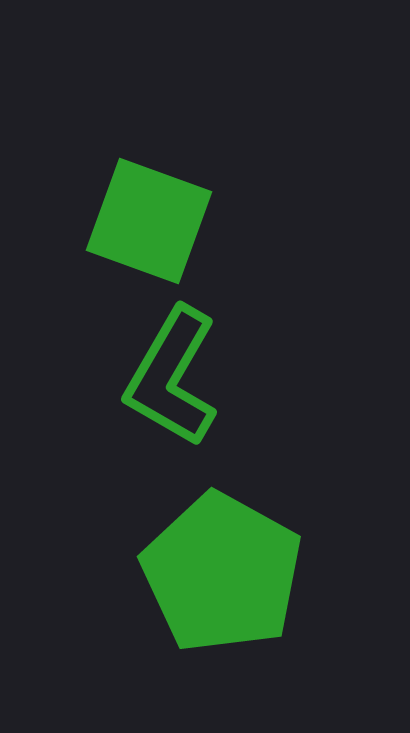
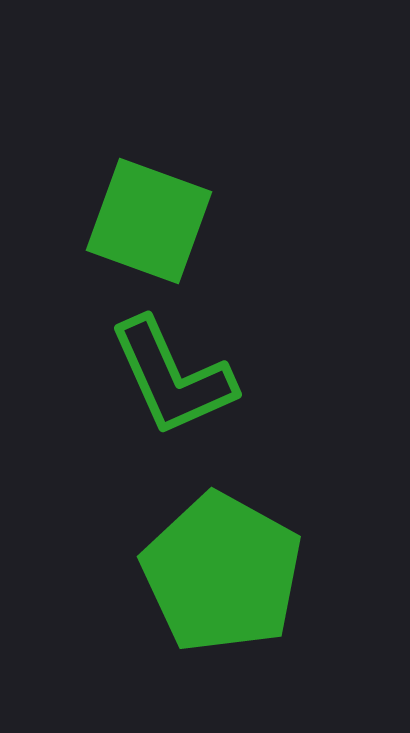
green L-shape: rotated 54 degrees counterclockwise
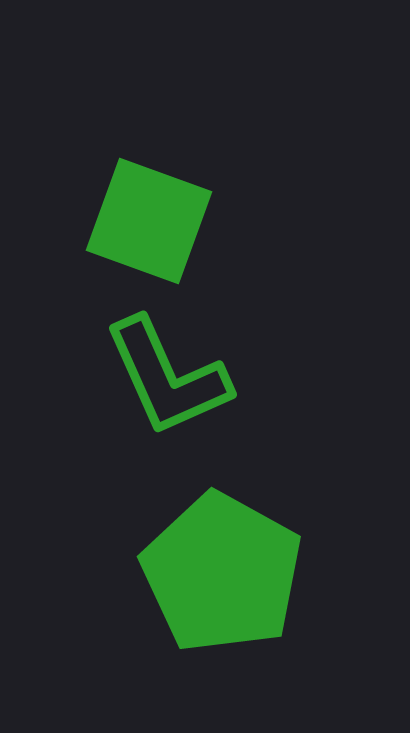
green L-shape: moved 5 px left
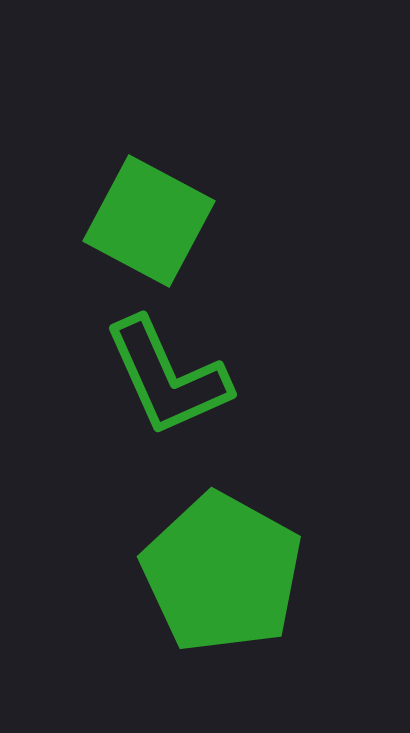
green square: rotated 8 degrees clockwise
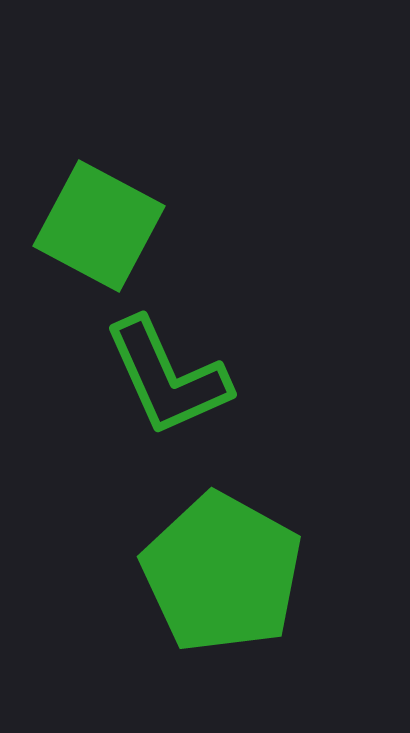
green square: moved 50 px left, 5 px down
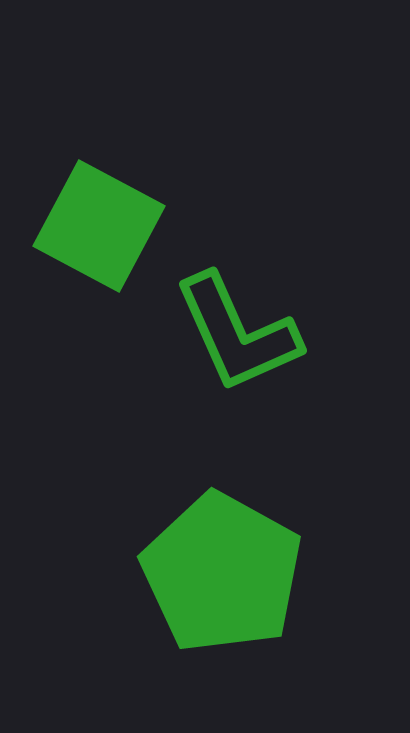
green L-shape: moved 70 px right, 44 px up
